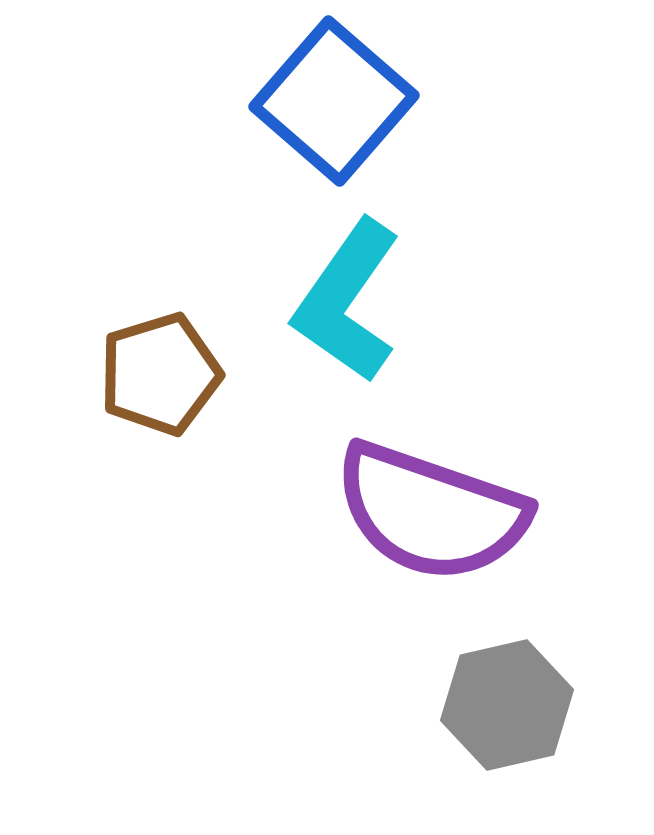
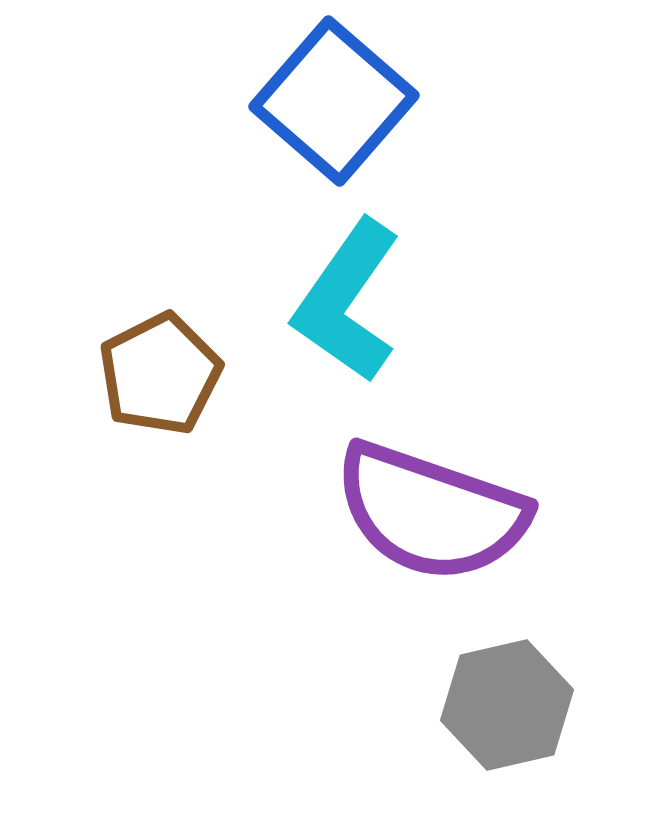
brown pentagon: rotated 10 degrees counterclockwise
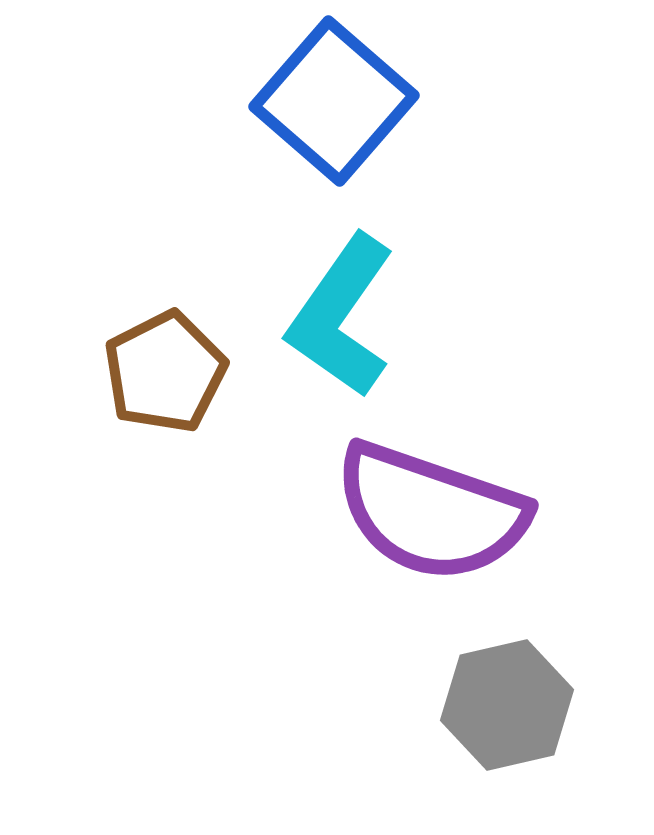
cyan L-shape: moved 6 px left, 15 px down
brown pentagon: moved 5 px right, 2 px up
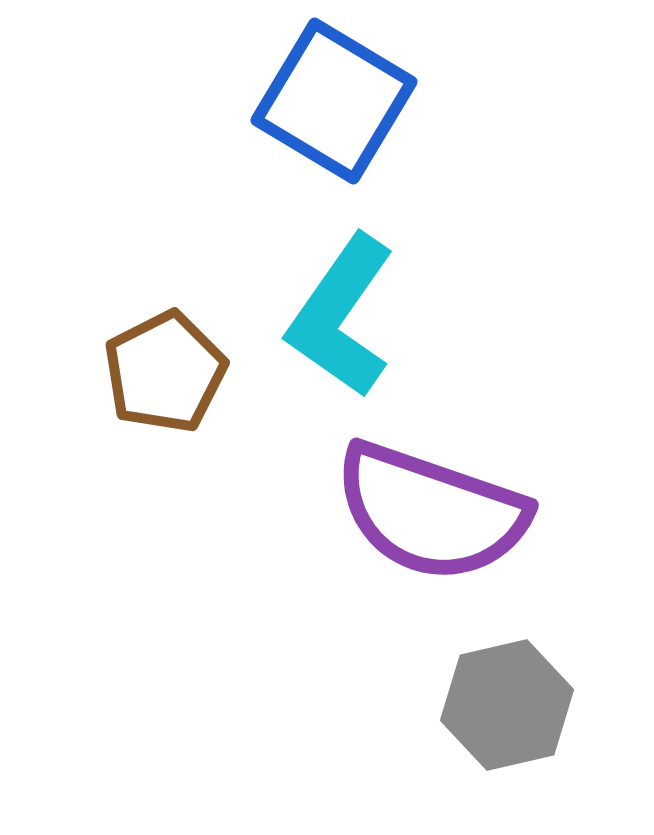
blue square: rotated 10 degrees counterclockwise
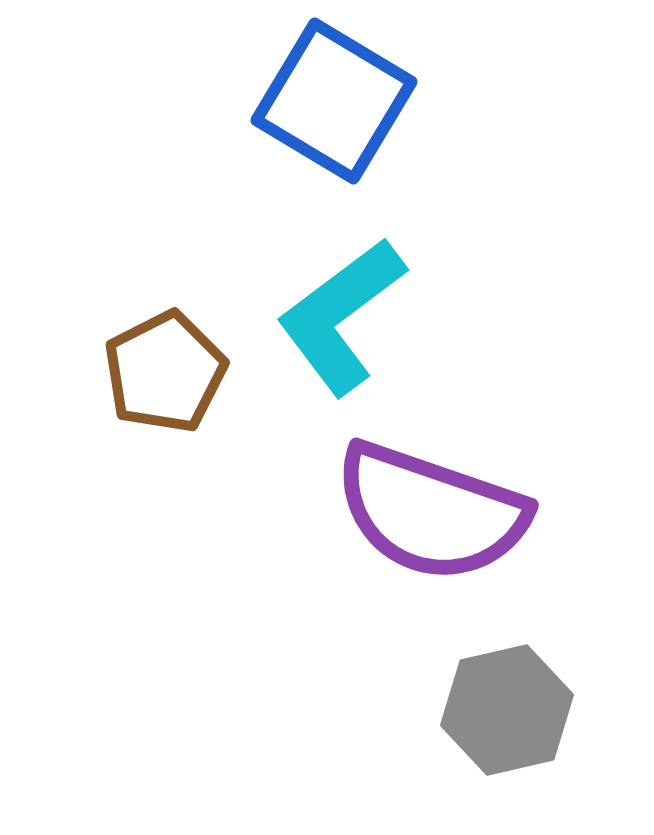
cyan L-shape: rotated 18 degrees clockwise
gray hexagon: moved 5 px down
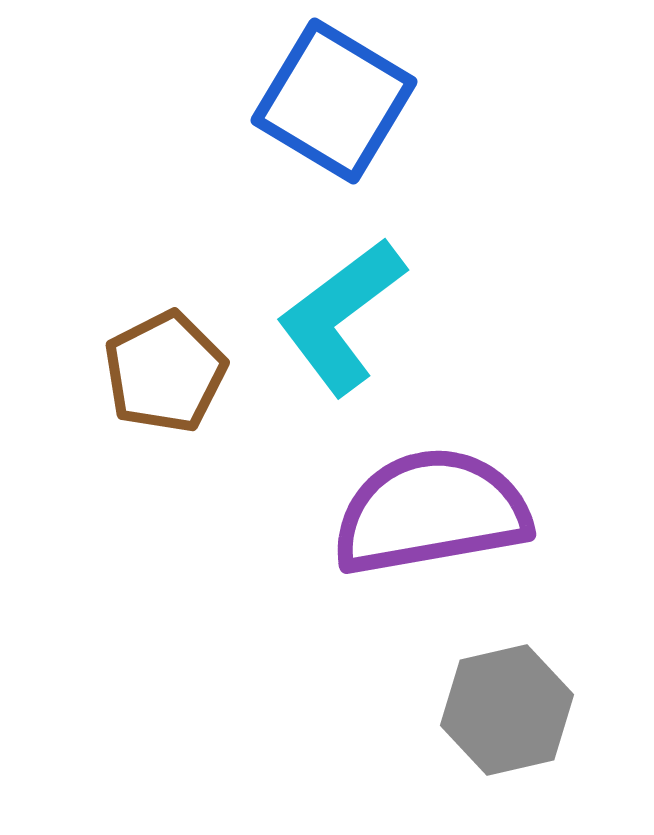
purple semicircle: rotated 151 degrees clockwise
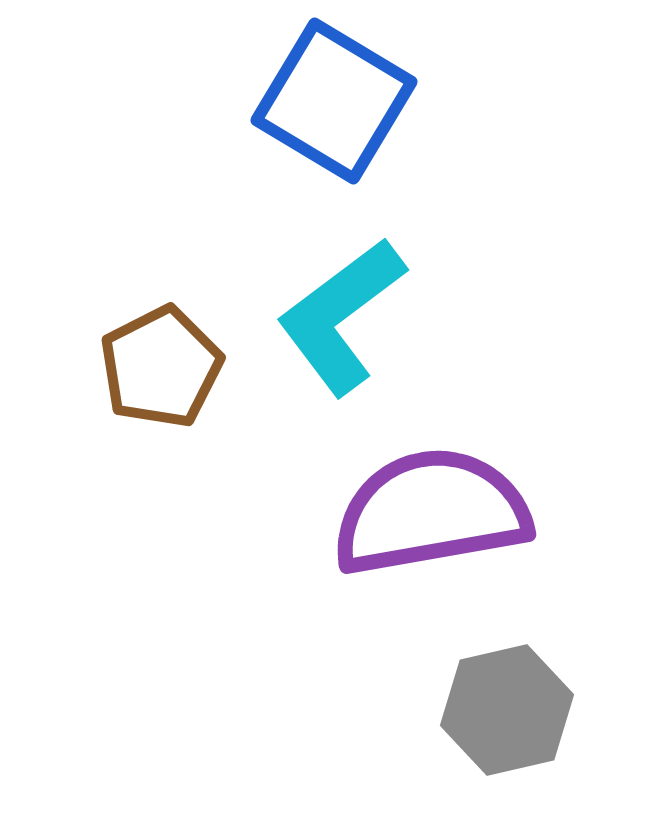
brown pentagon: moved 4 px left, 5 px up
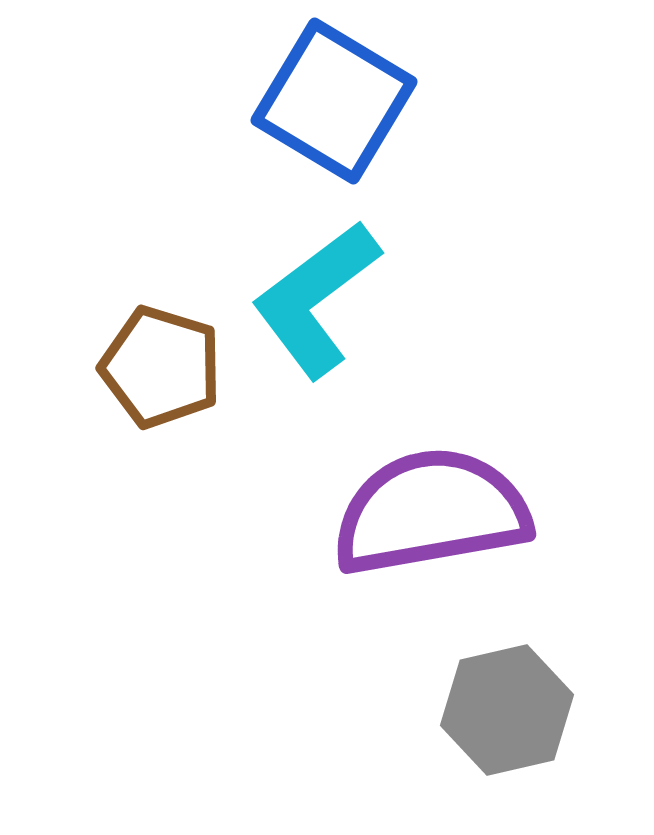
cyan L-shape: moved 25 px left, 17 px up
brown pentagon: rotated 28 degrees counterclockwise
